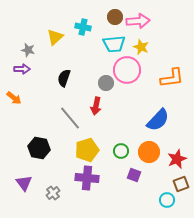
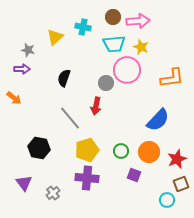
brown circle: moved 2 px left
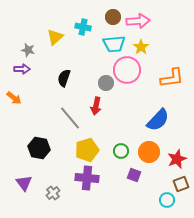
yellow star: rotated 14 degrees clockwise
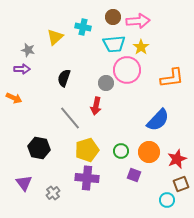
orange arrow: rotated 14 degrees counterclockwise
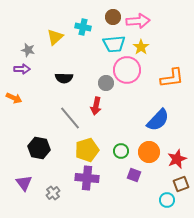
black semicircle: rotated 108 degrees counterclockwise
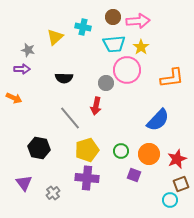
orange circle: moved 2 px down
cyan circle: moved 3 px right
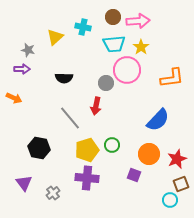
green circle: moved 9 px left, 6 px up
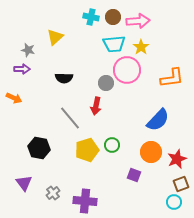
cyan cross: moved 8 px right, 10 px up
orange circle: moved 2 px right, 2 px up
purple cross: moved 2 px left, 23 px down
cyan circle: moved 4 px right, 2 px down
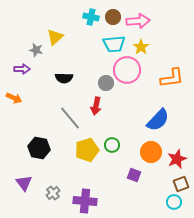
gray star: moved 8 px right
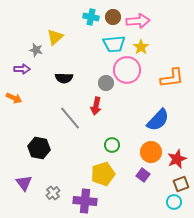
yellow pentagon: moved 16 px right, 24 px down
purple square: moved 9 px right; rotated 16 degrees clockwise
